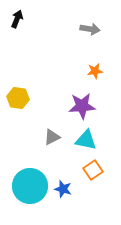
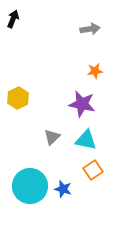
black arrow: moved 4 px left
gray arrow: rotated 18 degrees counterclockwise
yellow hexagon: rotated 25 degrees clockwise
purple star: moved 2 px up; rotated 16 degrees clockwise
gray triangle: rotated 18 degrees counterclockwise
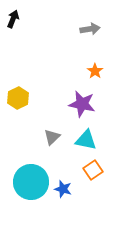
orange star: rotated 28 degrees counterclockwise
cyan circle: moved 1 px right, 4 px up
